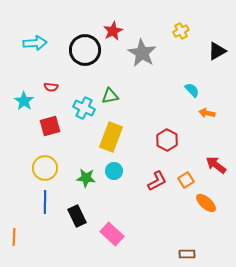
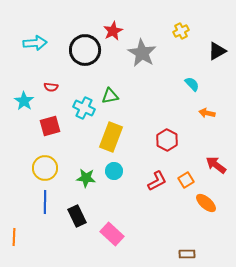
cyan semicircle: moved 6 px up
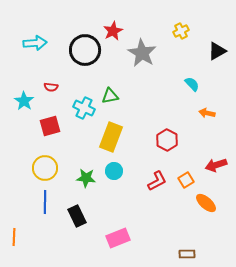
red arrow: rotated 55 degrees counterclockwise
pink rectangle: moved 6 px right, 4 px down; rotated 65 degrees counterclockwise
